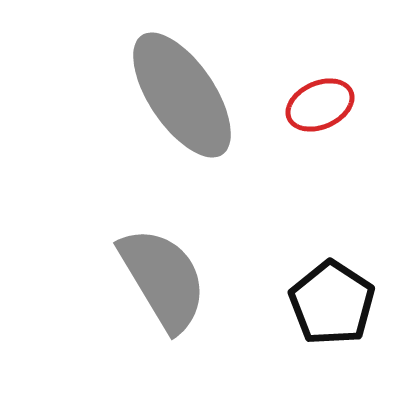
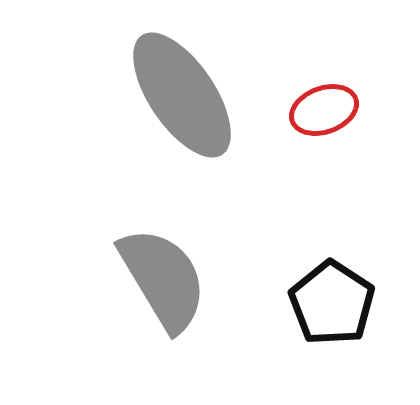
red ellipse: moved 4 px right, 5 px down; rotated 4 degrees clockwise
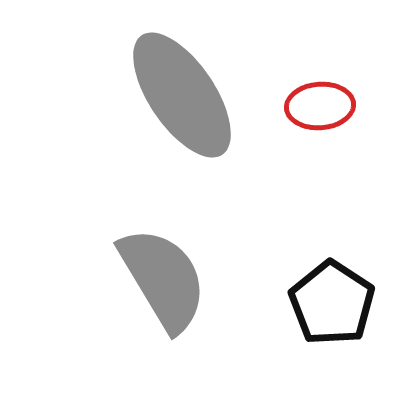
red ellipse: moved 4 px left, 4 px up; rotated 16 degrees clockwise
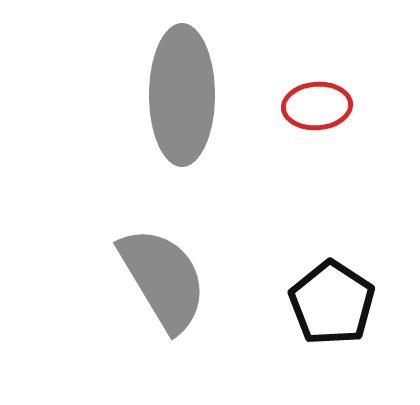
gray ellipse: rotated 34 degrees clockwise
red ellipse: moved 3 px left
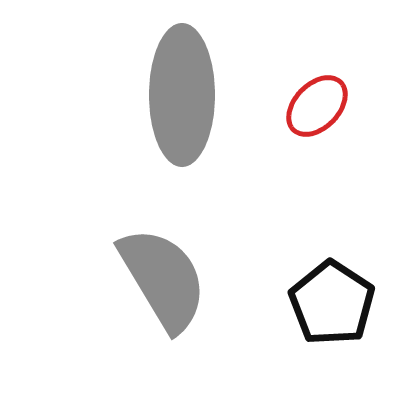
red ellipse: rotated 42 degrees counterclockwise
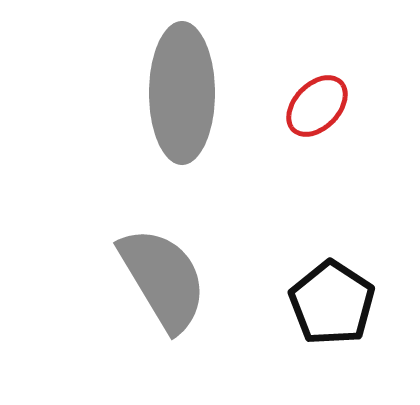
gray ellipse: moved 2 px up
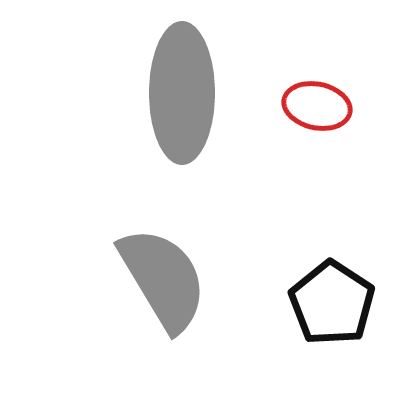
red ellipse: rotated 58 degrees clockwise
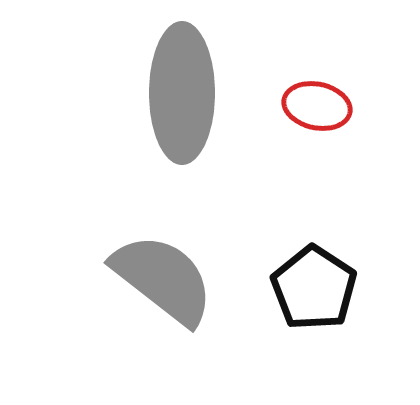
gray semicircle: rotated 21 degrees counterclockwise
black pentagon: moved 18 px left, 15 px up
